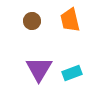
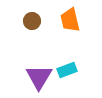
purple triangle: moved 8 px down
cyan rectangle: moved 5 px left, 3 px up
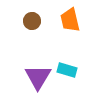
cyan rectangle: rotated 36 degrees clockwise
purple triangle: moved 1 px left
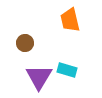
brown circle: moved 7 px left, 22 px down
purple triangle: moved 1 px right
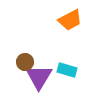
orange trapezoid: rotated 105 degrees counterclockwise
brown circle: moved 19 px down
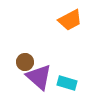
cyan rectangle: moved 13 px down
purple triangle: rotated 20 degrees counterclockwise
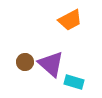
purple triangle: moved 12 px right, 13 px up
cyan rectangle: moved 7 px right, 1 px up
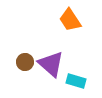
orange trapezoid: rotated 85 degrees clockwise
cyan rectangle: moved 2 px right, 1 px up
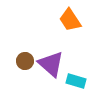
brown circle: moved 1 px up
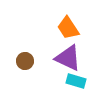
orange trapezoid: moved 2 px left, 8 px down
purple triangle: moved 17 px right, 6 px up; rotated 16 degrees counterclockwise
